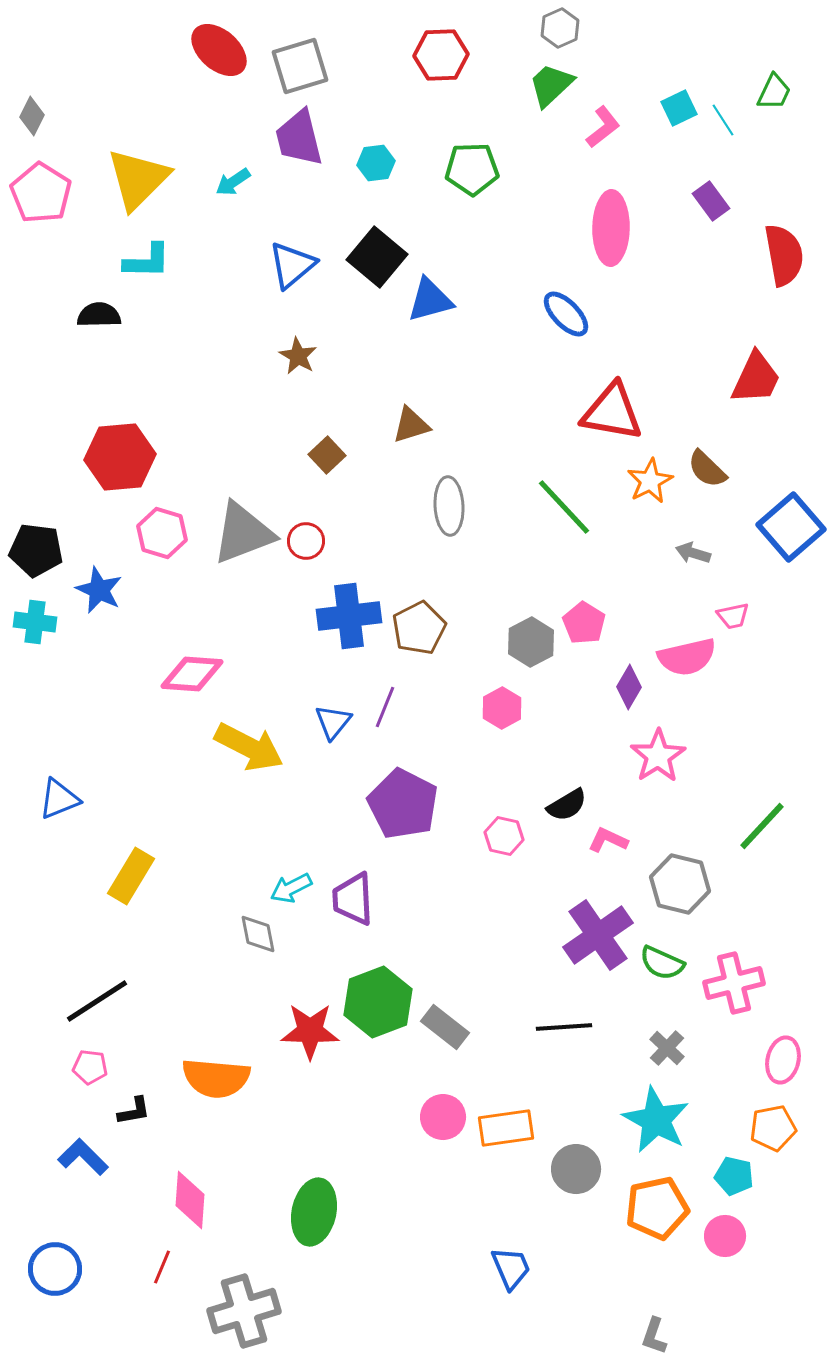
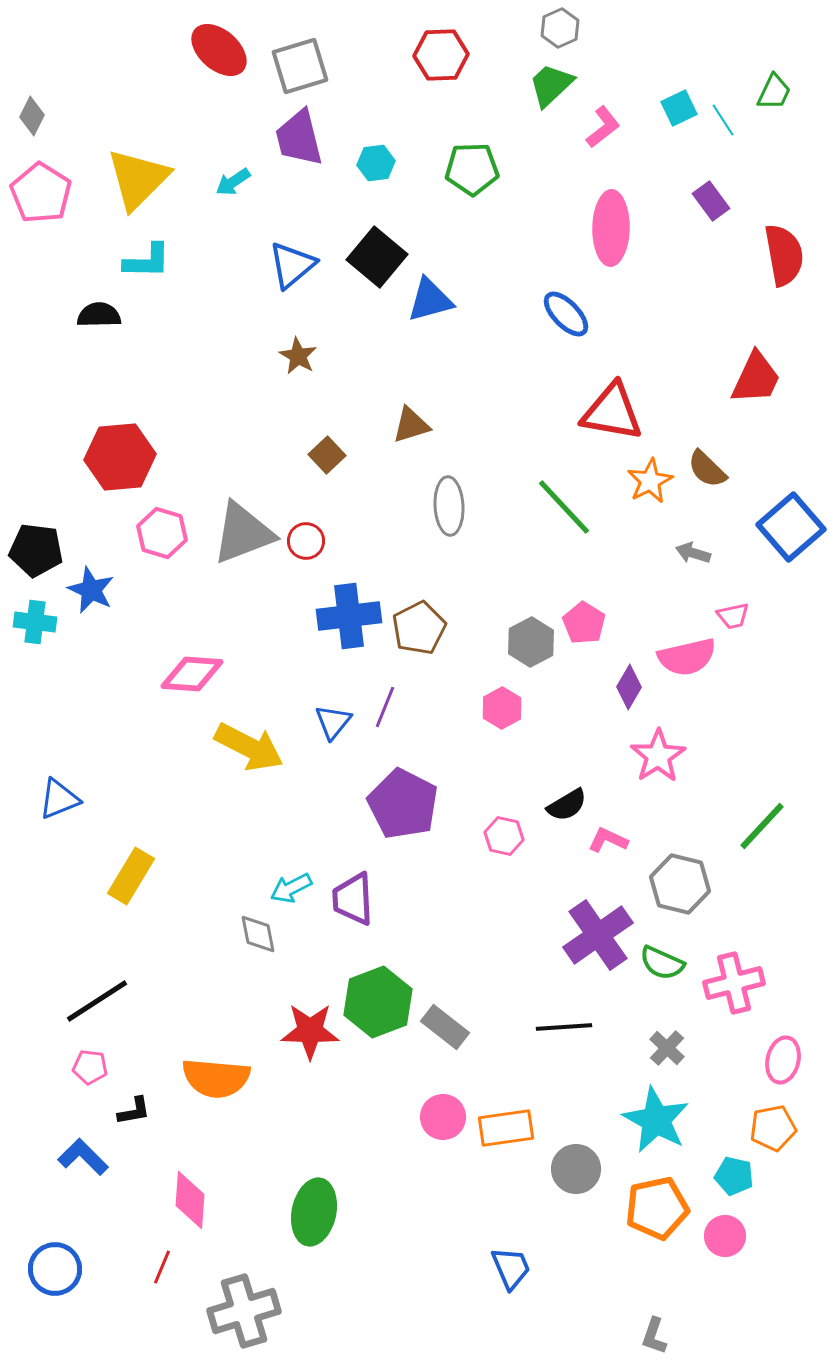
blue star at (99, 590): moved 8 px left
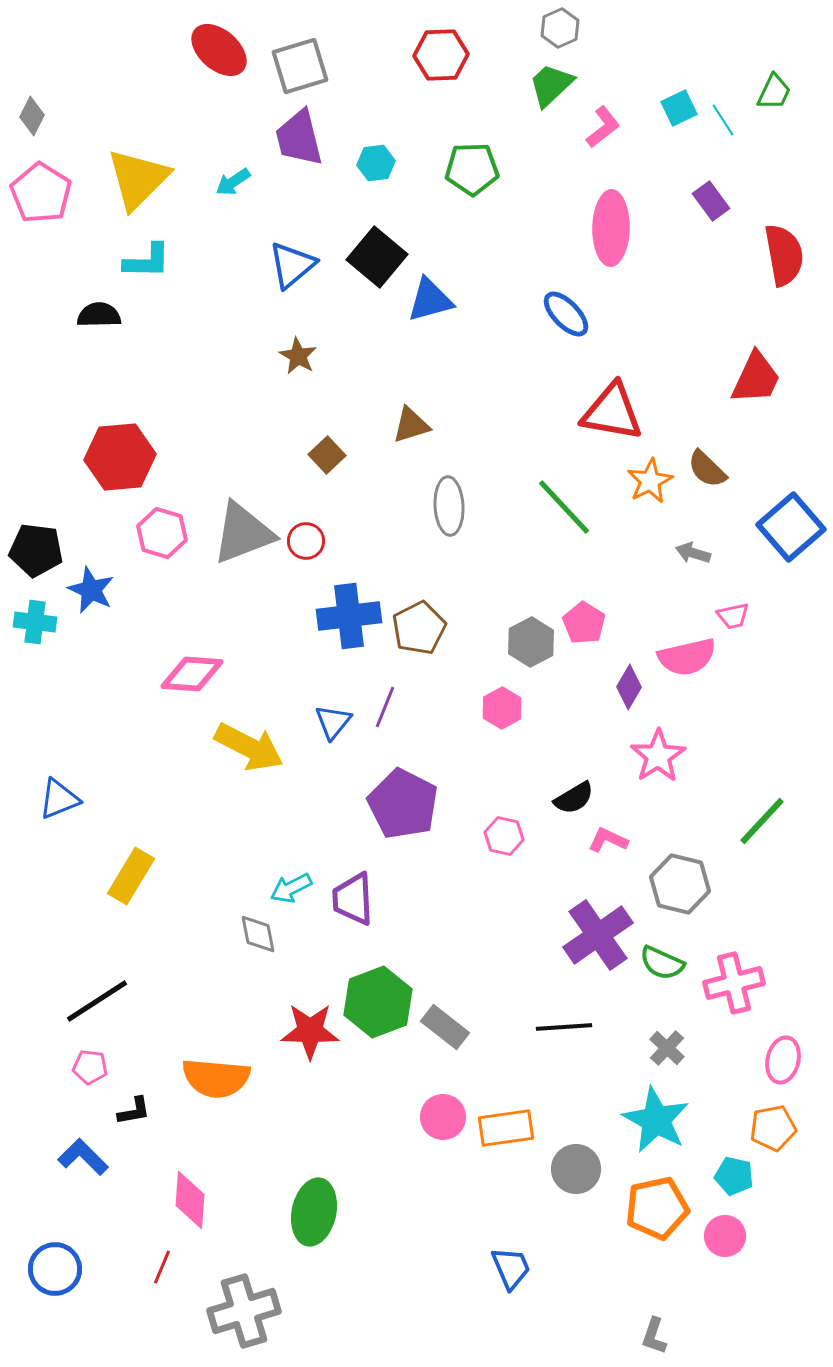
black semicircle at (567, 805): moved 7 px right, 7 px up
green line at (762, 826): moved 5 px up
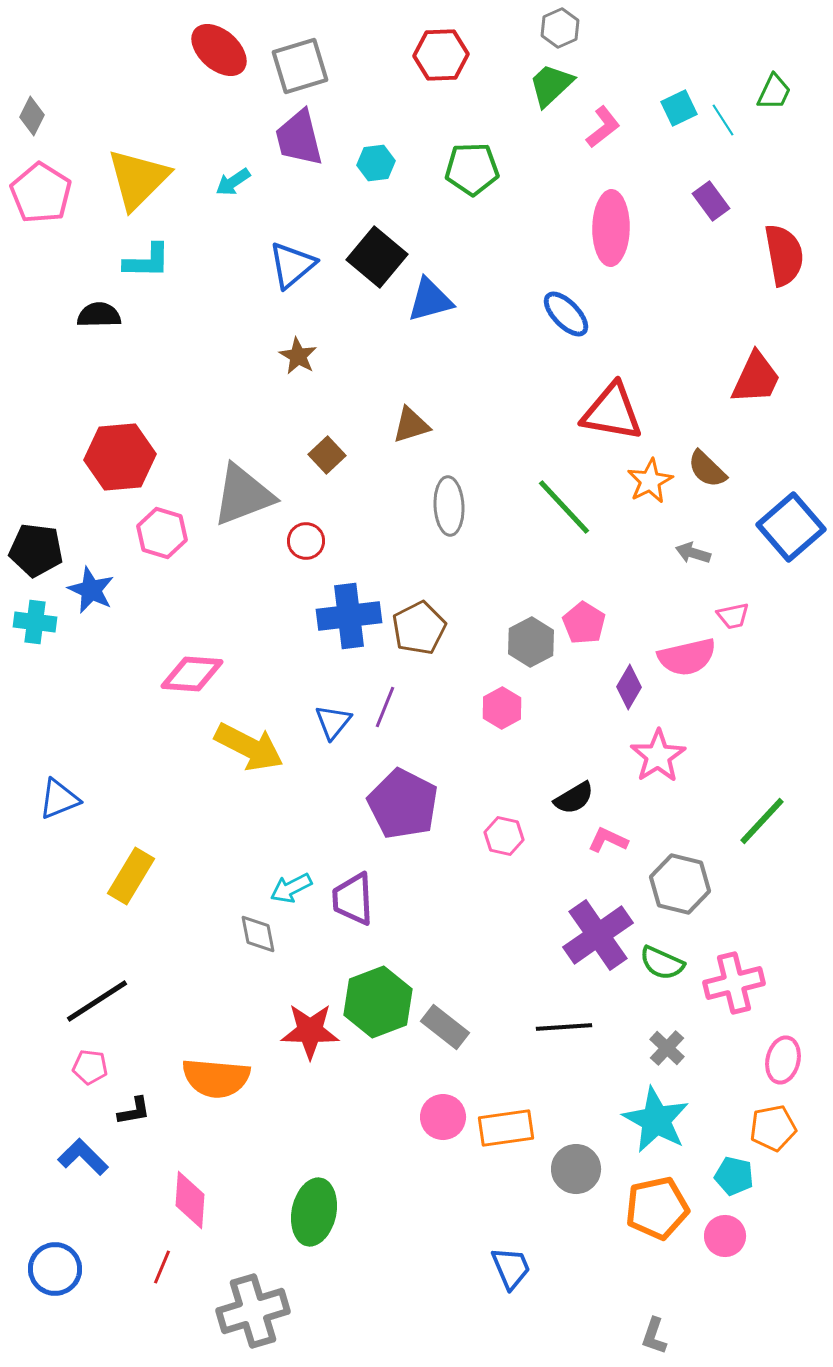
gray triangle at (243, 533): moved 38 px up
gray cross at (244, 1311): moved 9 px right
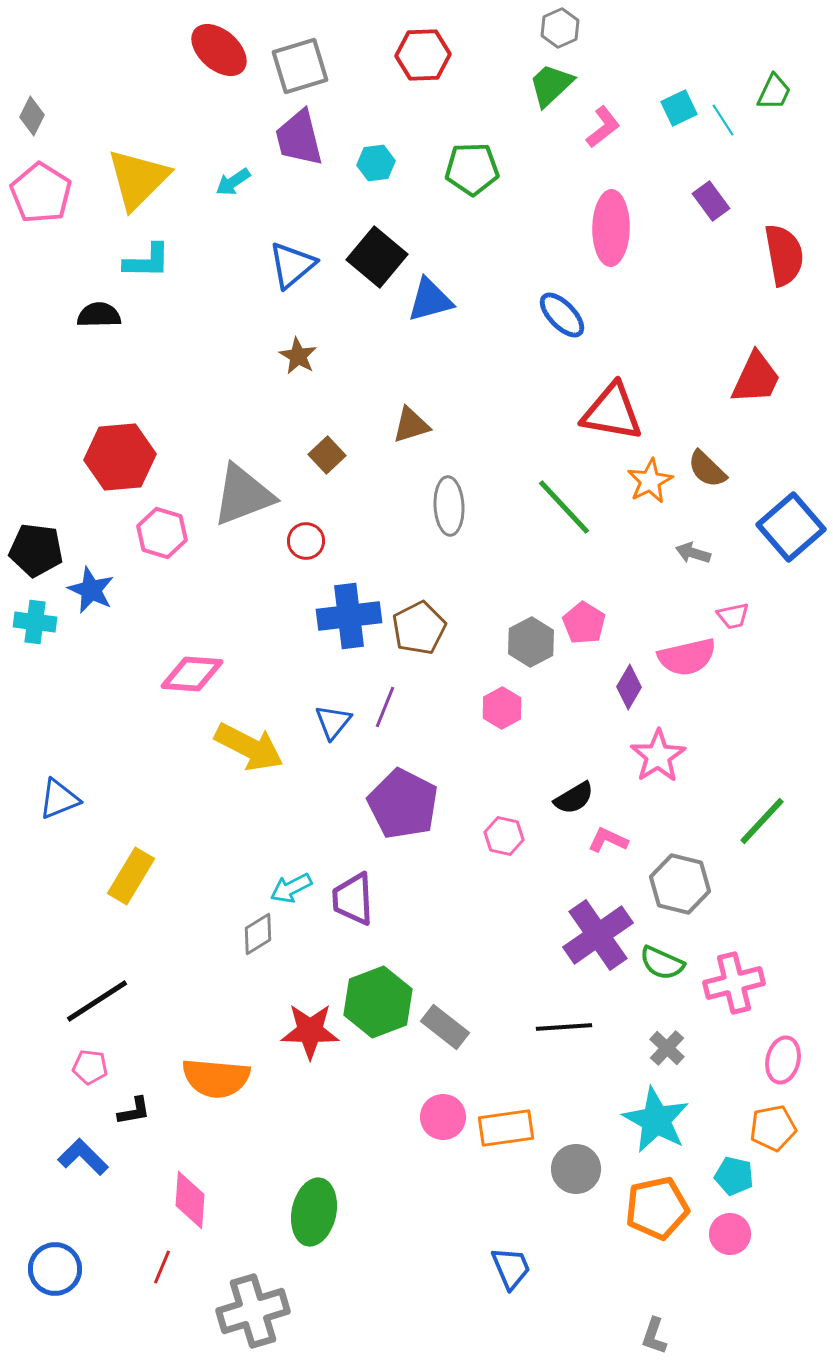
red hexagon at (441, 55): moved 18 px left
blue ellipse at (566, 314): moved 4 px left, 1 px down
gray diamond at (258, 934): rotated 69 degrees clockwise
pink circle at (725, 1236): moved 5 px right, 2 px up
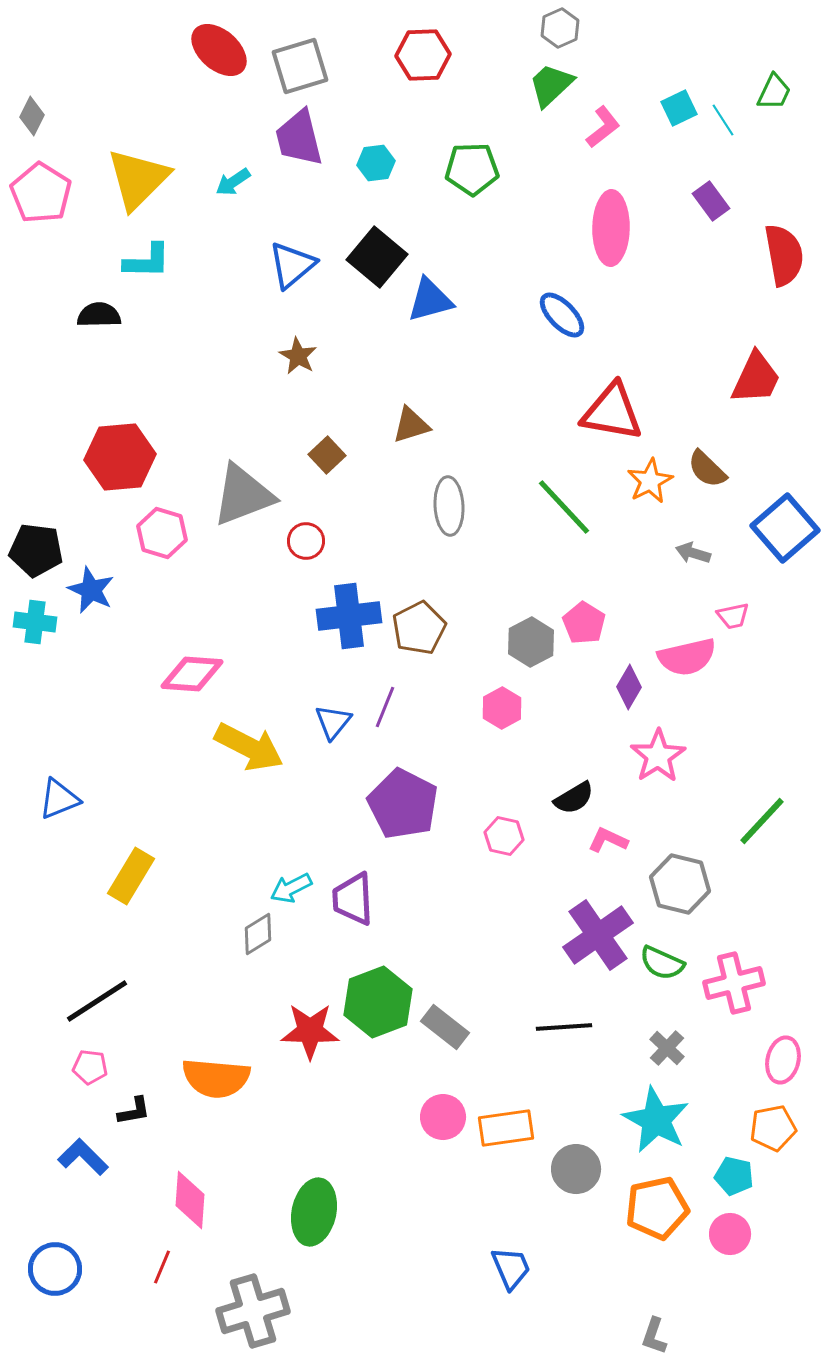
blue square at (791, 527): moved 6 px left, 1 px down
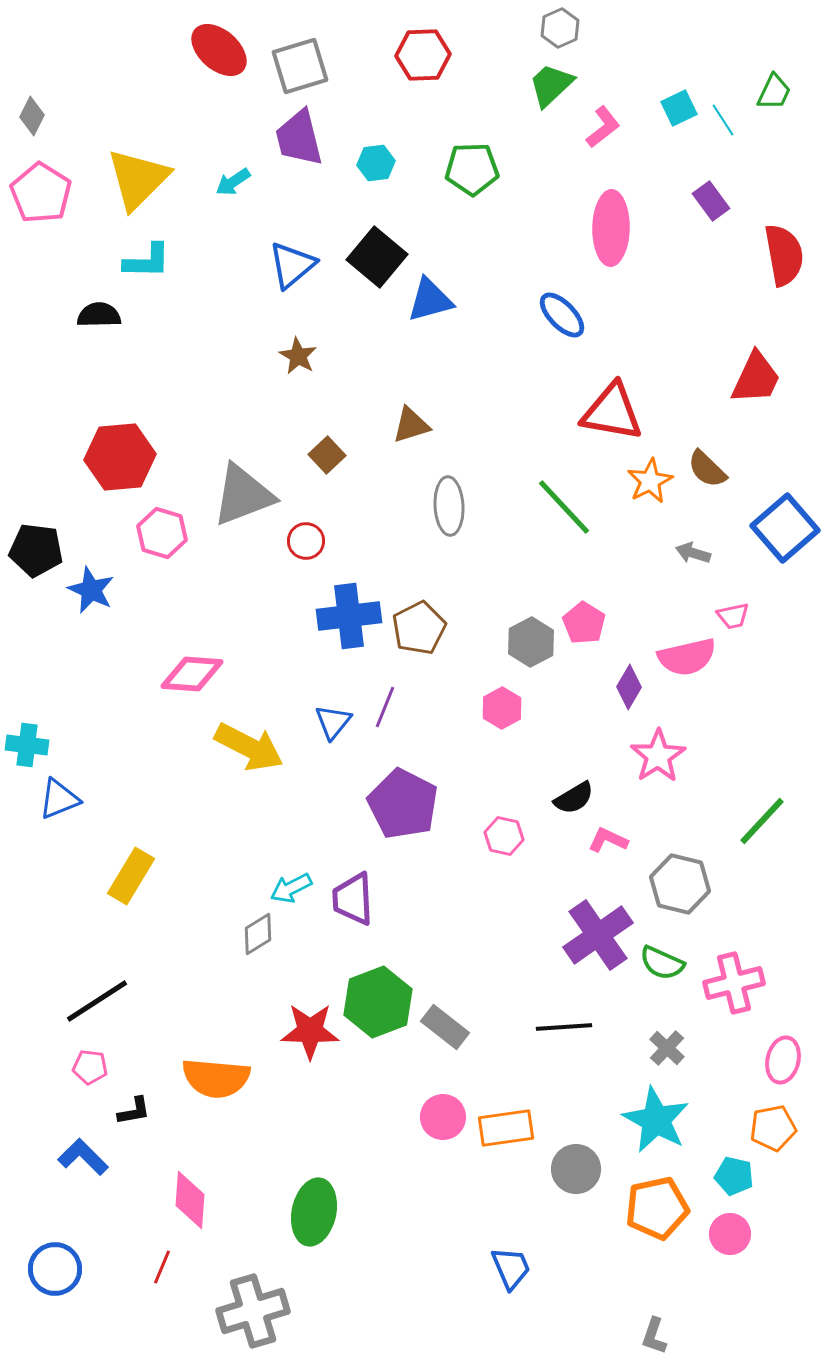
cyan cross at (35, 622): moved 8 px left, 123 px down
